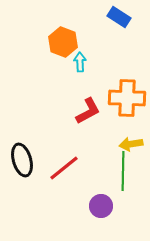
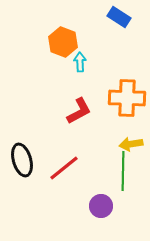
red L-shape: moved 9 px left
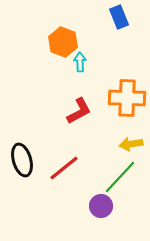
blue rectangle: rotated 35 degrees clockwise
green line: moved 3 px left, 6 px down; rotated 42 degrees clockwise
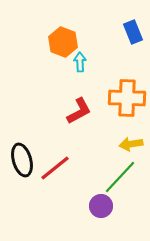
blue rectangle: moved 14 px right, 15 px down
red line: moved 9 px left
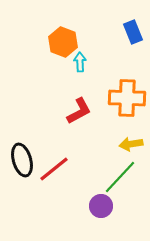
red line: moved 1 px left, 1 px down
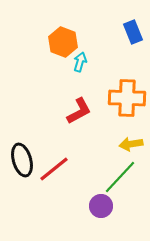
cyan arrow: rotated 18 degrees clockwise
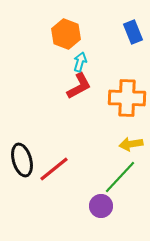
orange hexagon: moved 3 px right, 8 px up
red L-shape: moved 25 px up
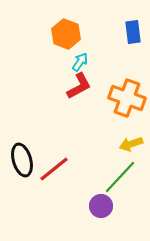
blue rectangle: rotated 15 degrees clockwise
cyan arrow: rotated 18 degrees clockwise
orange cross: rotated 18 degrees clockwise
yellow arrow: rotated 10 degrees counterclockwise
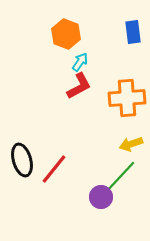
orange cross: rotated 24 degrees counterclockwise
red line: rotated 12 degrees counterclockwise
purple circle: moved 9 px up
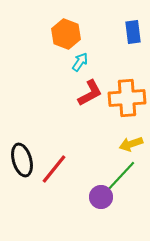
red L-shape: moved 11 px right, 7 px down
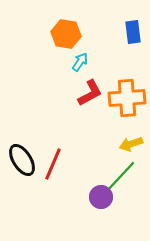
orange hexagon: rotated 12 degrees counterclockwise
black ellipse: rotated 16 degrees counterclockwise
red line: moved 1 px left, 5 px up; rotated 16 degrees counterclockwise
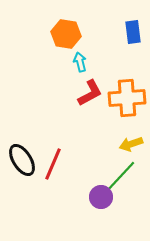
cyan arrow: rotated 48 degrees counterclockwise
